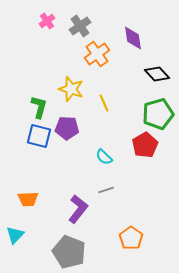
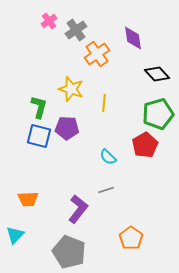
pink cross: moved 2 px right
gray cross: moved 4 px left, 4 px down
yellow line: rotated 30 degrees clockwise
cyan semicircle: moved 4 px right
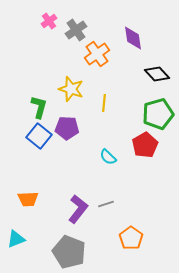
blue square: rotated 25 degrees clockwise
gray line: moved 14 px down
cyan triangle: moved 1 px right, 4 px down; rotated 24 degrees clockwise
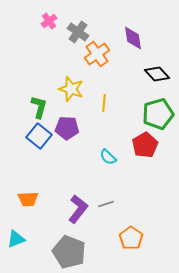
gray cross: moved 2 px right, 2 px down; rotated 20 degrees counterclockwise
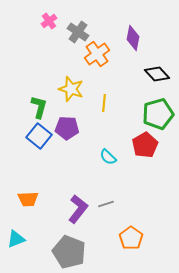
purple diamond: rotated 20 degrees clockwise
